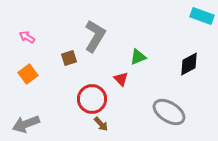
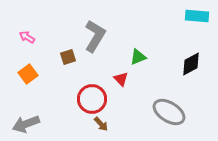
cyan rectangle: moved 5 px left; rotated 15 degrees counterclockwise
brown square: moved 1 px left, 1 px up
black diamond: moved 2 px right
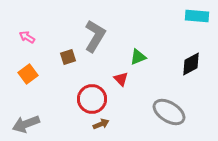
brown arrow: rotated 70 degrees counterclockwise
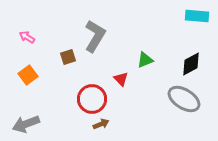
green triangle: moved 7 px right, 3 px down
orange square: moved 1 px down
gray ellipse: moved 15 px right, 13 px up
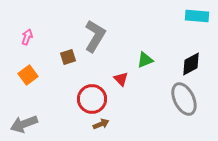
pink arrow: rotated 77 degrees clockwise
gray ellipse: rotated 32 degrees clockwise
gray arrow: moved 2 px left
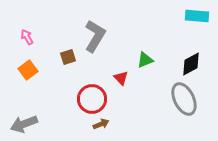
pink arrow: rotated 49 degrees counterclockwise
orange square: moved 5 px up
red triangle: moved 1 px up
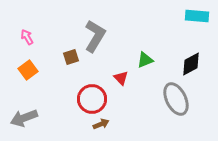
brown square: moved 3 px right
gray ellipse: moved 8 px left
gray arrow: moved 6 px up
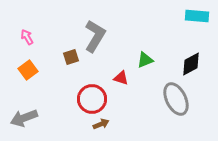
red triangle: rotated 28 degrees counterclockwise
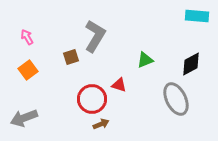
red triangle: moved 2 px left, 7 px down
